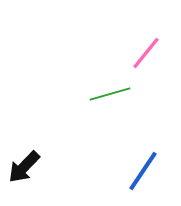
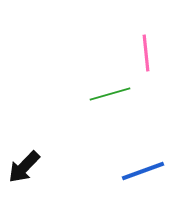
pink line: rotated 45 degrees counterclockwise
blue line: rotated 36 degrees clockwise
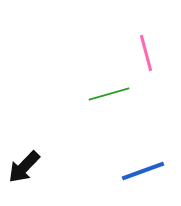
pink line: rotated 9 degrees counterclockwise
green line: moved 1 px left
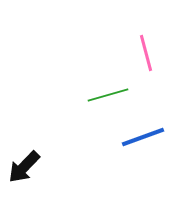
green line: moved 1 px left, 1 px down
blue line: moved 34 px up
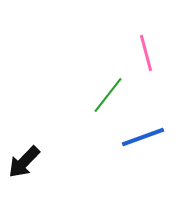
green line: rotated 36 degrees counterclockwise
black arrow: moved 5 px up
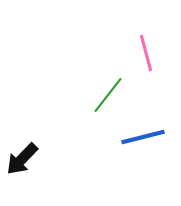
blue line: rotated 6 degrees clockwise
black arrow: moved 2 px left, 3 px up
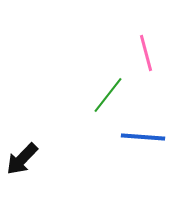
blue line: rotated 18 degrees clockwise
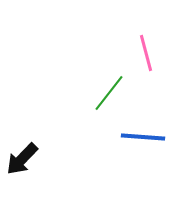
green line: moved 1 px right, 2 px up
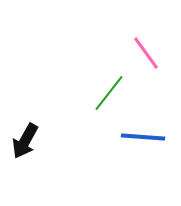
pink line: rotated 21 degrees counterclockwise
black arrow: moved 3 px right, 18 px up; rotated 15 degrees counterclockwise
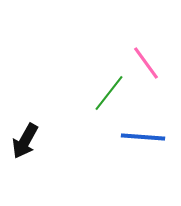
pink line: moved 10 px down
